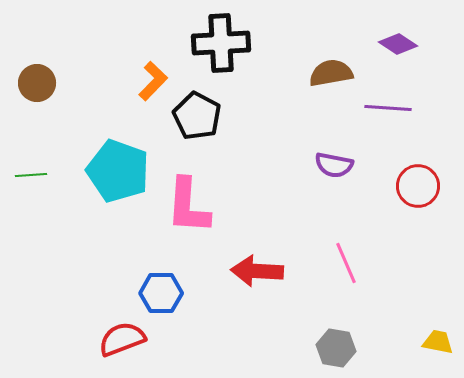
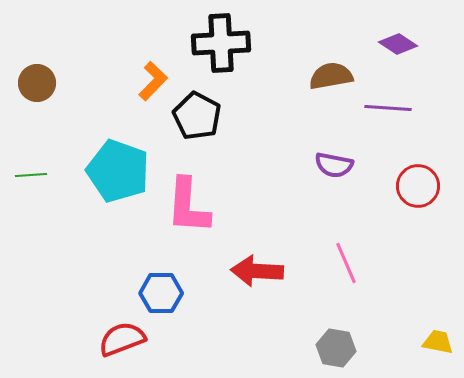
brown semicircle: moved 3 px down
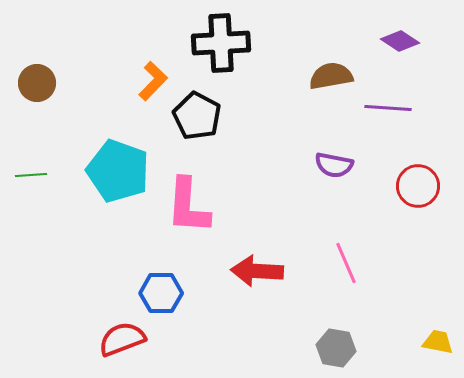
purple diamond: moved 2 px right, 3 px up
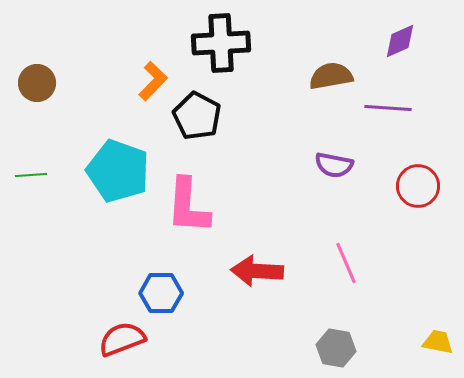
purple diamond: rotated 57 degrees counterclockwise
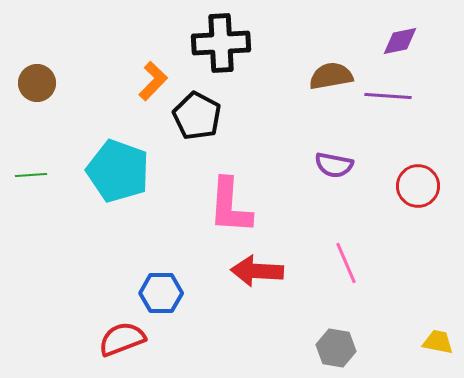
purple diamond: rotated 12 degrees clockwise
purple line: moved 12 px up
pink L-shape: moved 42 px right
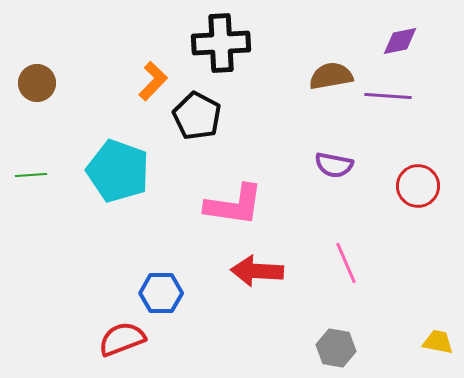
pink L-shape: moved 4 px right, 1 px up; rotated 86 degrees counterclockwise
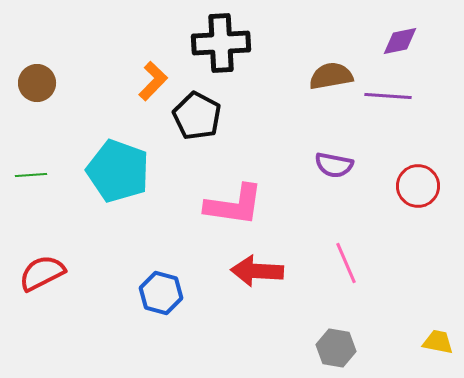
blue hexagon: rotated 15 degrees clockwise
red semicircle: moved 80 px left, 66 px up; rotated 6 degrees counterclockwise
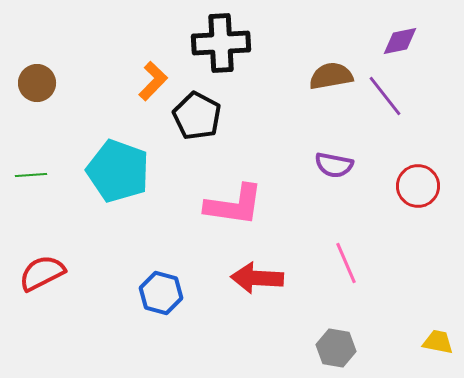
purple line: moved 3 px left; rotated 48 degrees clockwise
red arrow: moved 7 px down
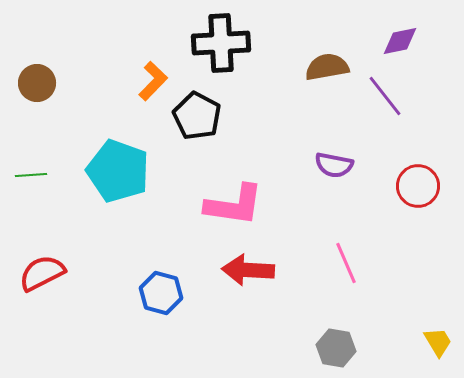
brown semicircle: moved 4 px left, 9 px up
red arrow: moved 9 px left, 8 px up
yellow trapezoid: rotated 48 degrees clockwise
